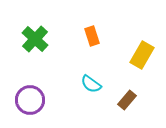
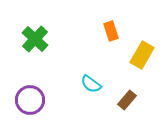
orange rectangle: moved 19 px right, 5 px up
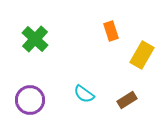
cyan semicircle: moved 7 px left, 10 px down
brown rectangle: rotated 18 degrees clockwise
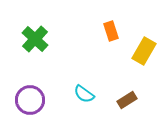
yellow rectangle: moved 2 px right, 4 px up
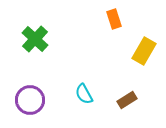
orange rectangle: moved 3 px right, 12 px up
cyan semicircle: rotated 25 degrees clockwise
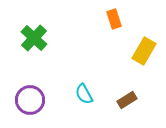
green cross: moved 1 px left, 1 px up
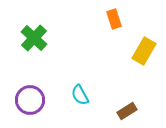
cyan semicircle: moved 4 px left, 1 px down
brown rectangle: moved 11 px down
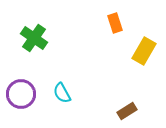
orange rectangle: moved 1 px right, 4 px down
green cross: rotated 8 degrees counterclockwise
cyan semicircle: moved 18 px left, 2 px up
purple circle: moved 9 px left, 6 px up
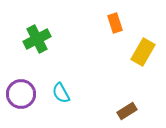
green cross: moved 3 px right, 1 px down; rotated 28 degrees clockwise
yellow rectangle: moved 1 px left, 1 px down
cyan semicircle: moved 1 px left
